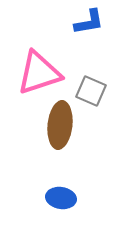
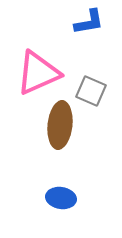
pink triangle: moved 1 px left; rotated 6 degrees counterclockwise
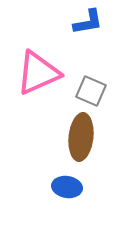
blue L-shape: moved 1 px left
brown ellipse: moved 21 px right, 12 px down
blue ellipse: moved 6 px right, 11 px up
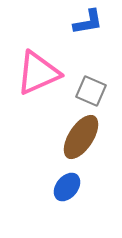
brown ellipse: rotated 27 degrees clockwise
blue ellipse: rotated 60 degrees counterclockwise
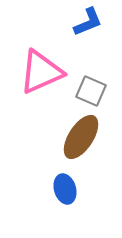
blue L-shape: rotated 12 degrees counterclockwise
pink triangle: moved 3 px right, 1 px up
blue ellipse: moved 2 px left, 2 px down; rotated 56 degrees counterclockwise
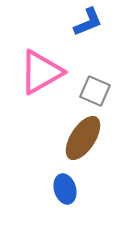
pink triangle: rotated 6 degrees counterclockwise
gray square: moved 4 px right
brown ellipse: moved 2 px right, 1 px down
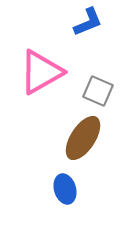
gray square: moved 3 px right
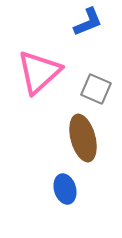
pink triangle: moved 2 px left; rotated 12 degrees counterclockwise
gray square: moved 2 px left, 2 px up
brown ellipse: rotated 48 degrees counterclockwise
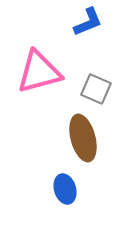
pink triangle: rotated 27 degrees clockwise
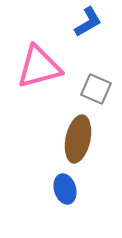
blue L-shape: rotated 8 degrees counterclockwise
pink triangle: moved 5 px up
brown ellipse: moved 5 px left, 1 px down; rotated 27 degrees clockwise
